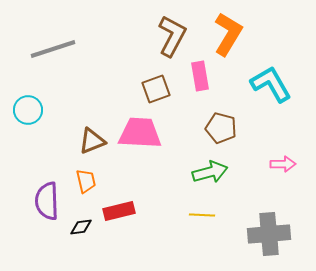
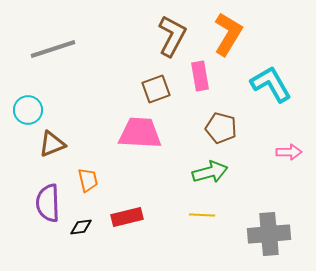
brown triangle: moved 40 px left, 3 px down
pink arrow: moved 6 px right, 12 px up
orange trapezoid: moved 2 px right, 1 px up
purple semicircle: moved 1 px right, 2 px down
red rectangle: moved 8 px right, 6 px down
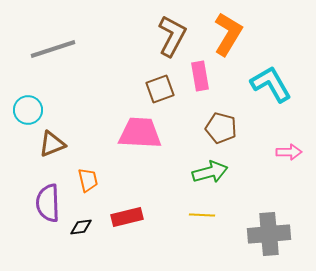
brown square: moved 4 px right
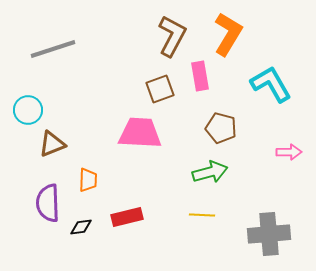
orange trapezoid: rotated 15 degrees clockwise
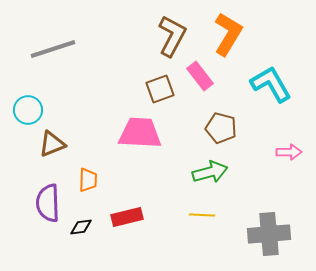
pink rectangle: rotated 28 degrees counterclockwise
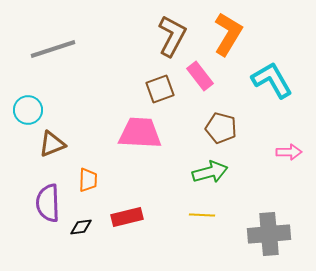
cyan L-shape: moved 1 px right, 4 px up
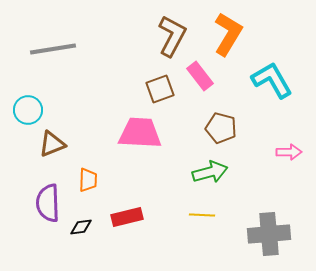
gray line: rotated 9 degrees clockwise
